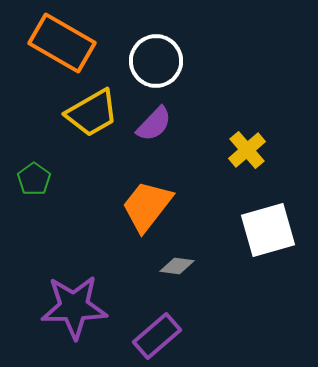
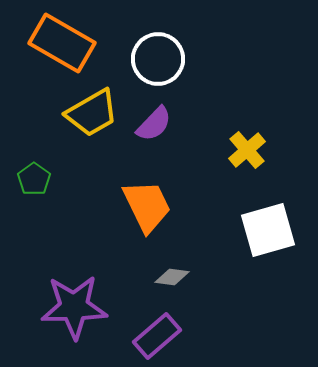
white circle: moved 2 px right, 2 px up
orange trapezoid: rotated 116 degrees clockwise
gray diamond: moved 5 px left, 11 px down
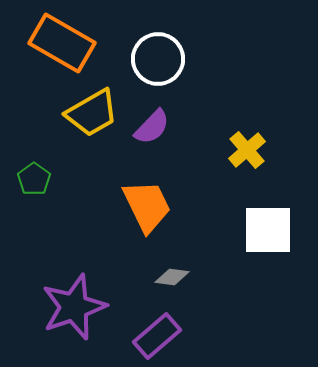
purple semicircle: moved 2 px left, 3 px down
white square: rotated 16 degrees clockwise
purple star: rotated 18 degrees counterclockwise
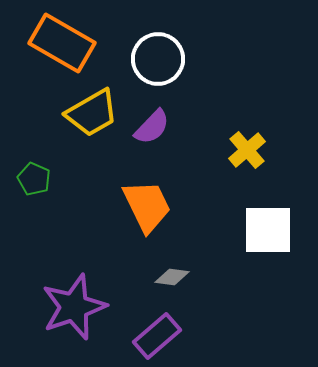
green pentagon: rotated 12 degrees counterclockwise
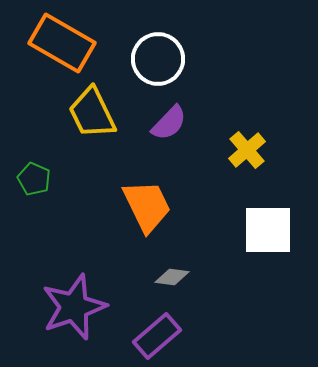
yellow trapezoid: rotated 94 degrees clockwise
purple semicircle: moved 17 px right, 4 px up
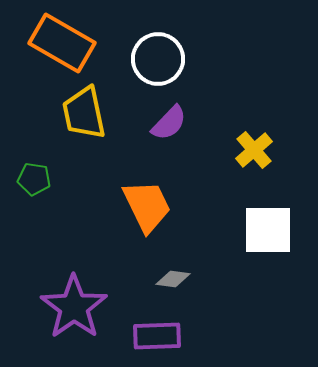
yellow trapezoid: moved 8 px left; rotated 14 degrees clockwise
yellow cross: moved 7 px right
green pentagon: rotated 16 degrees counterclockwise
gray diamond: moved 1 px right, 2 px down
purple star: rotated 16 degrees counterclockwise
purple rectangle: rotated 39 degrees clockwise
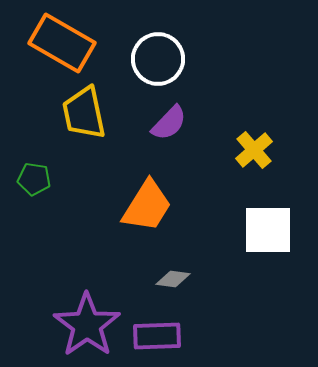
orange trapezoid: rotated 58 degrees clockwise
purple star: moved 13 px right, 18 px down
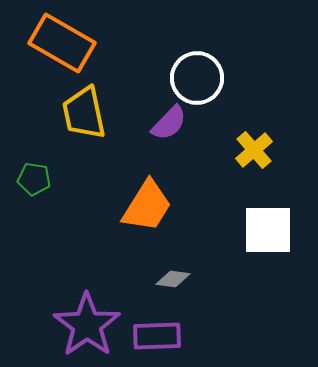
white circle: moved 39 px right, 19 px down
